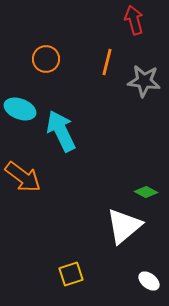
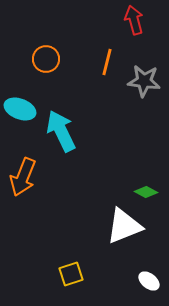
orange arrow: rotated 75 degrees clockwise
white triangle: rotated 18 degrees clockwise
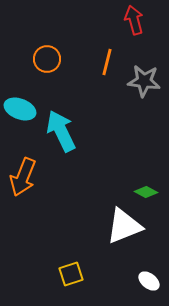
orange circle: moved 1 px right
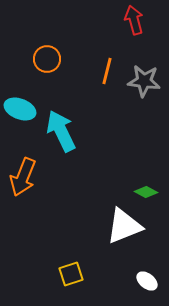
orange line: moved 9 px down
white ellipse: moved 2 px left
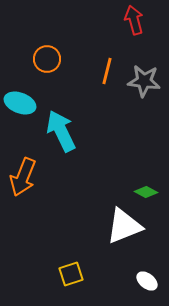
cyan ellipse: moved 6 px up
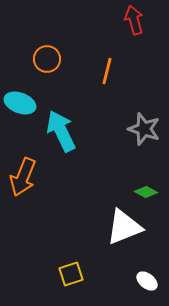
gray star: moved 48 px down; rotated 12 degrees clockwise
white triangle: moved 1 px down
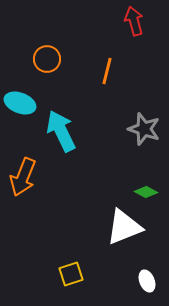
red arrow: moved 1 px down
white ellipse: rotated 30 degrees clockwise
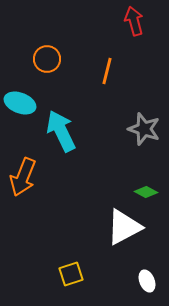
white triangle: rotated 6 degrees counterclockwise
